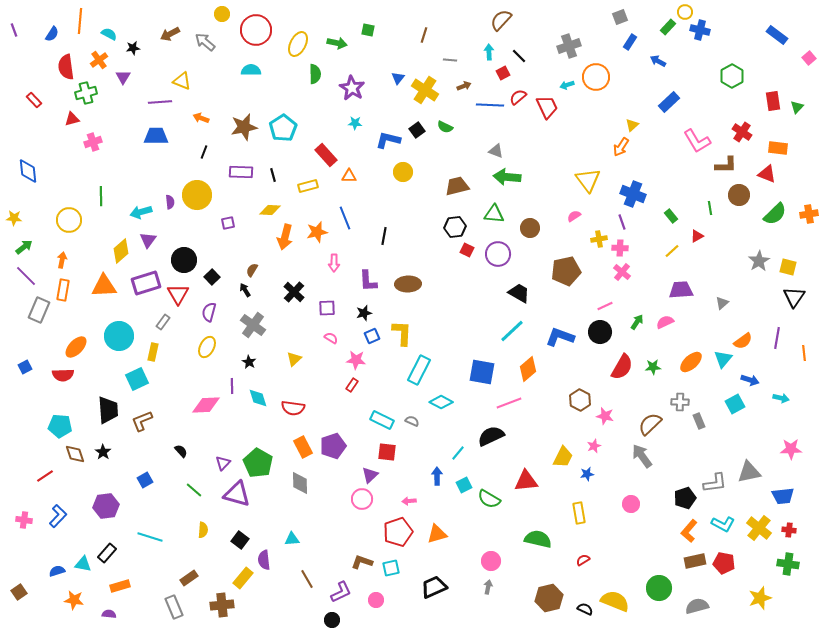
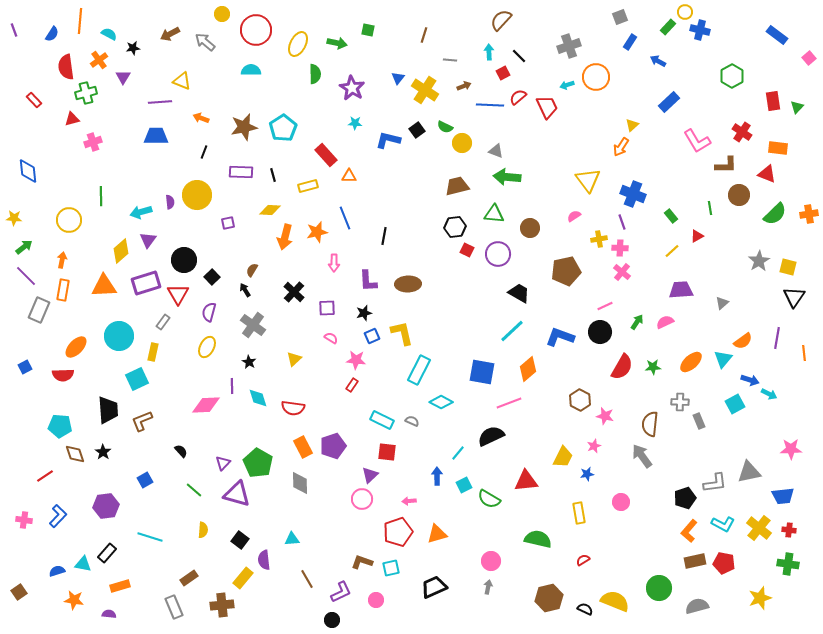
yellow circle at (403, 172): moved 59 px right, 29 px up
yellow L-shape at (402, 333): rotated 16 degrees counterclockwise
cyan arrow at (781, 398): moved 12 px left, 4 px up; rotated 14 degrees clockwise
brown semicircle at (650, 424): rotated 40 degrees counterclockwise
pink circle at (631, 504): moved 10 px left, 2 px up
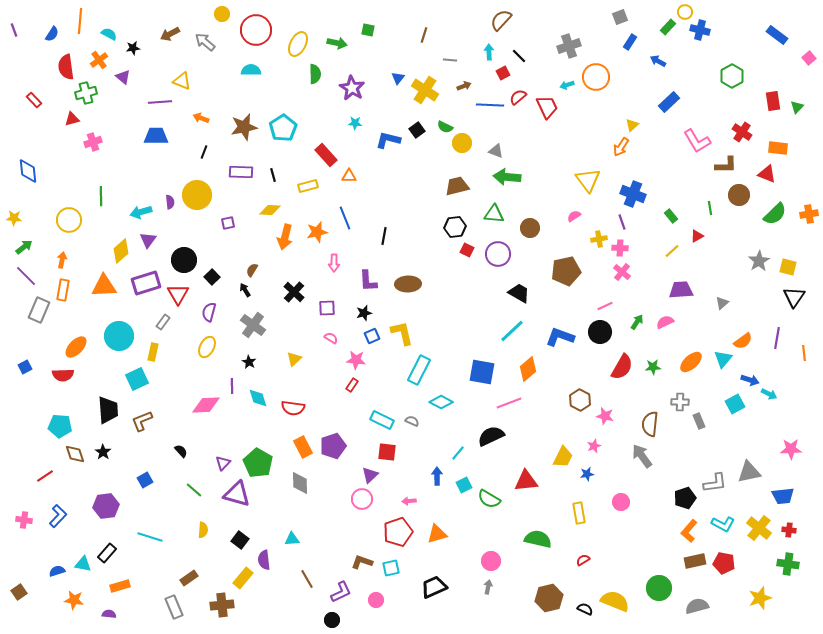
purple triangle at (123, 77): rotated 21 degrees counterclockwise
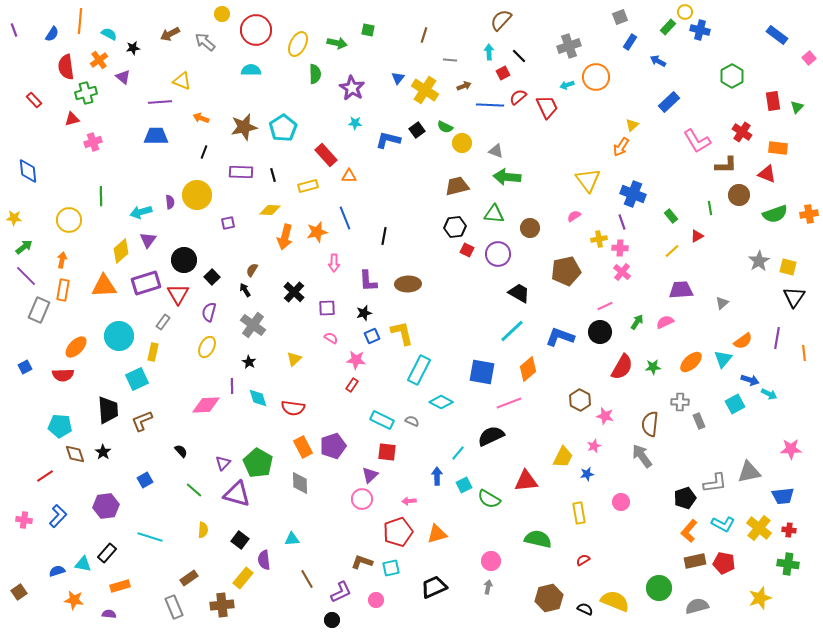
green semicircle at (775, 214): rotated 25 degrees clockwise
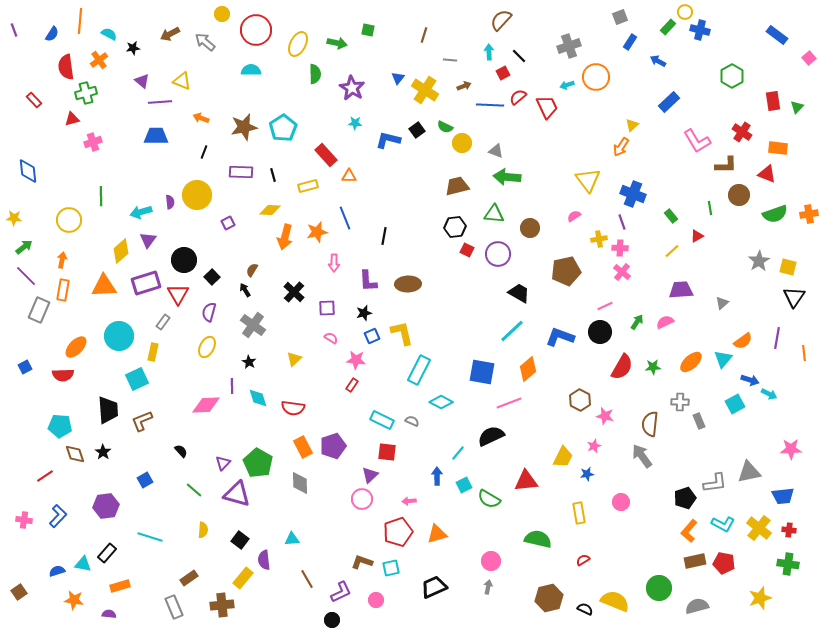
purple triangle at (123, 77): moved 19 px right, 4 px down
purple square at (228, 223): rotated 16 degrees counterclockwise
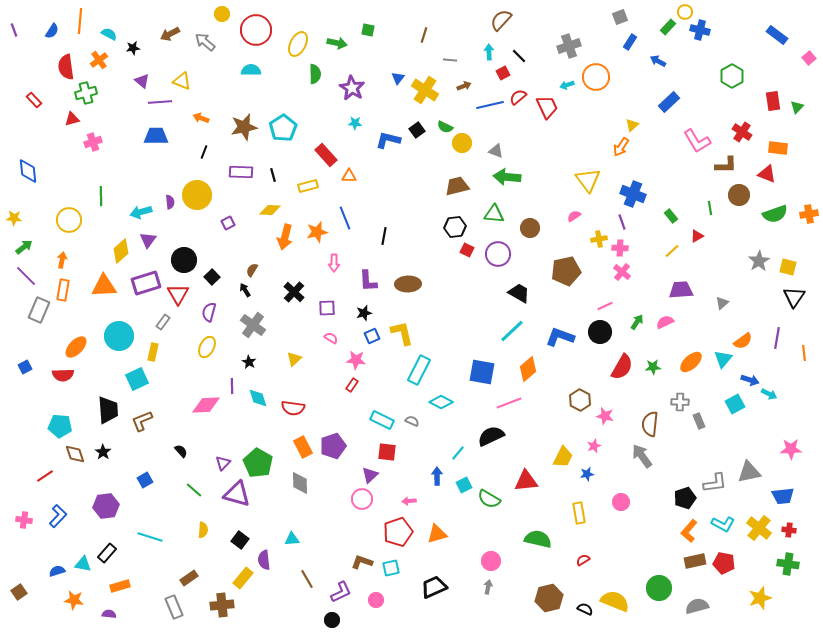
blue semicircle at (52, 34): moved 3 px up
blue line at (490, 105): rotated 16 degrees counterclockwise
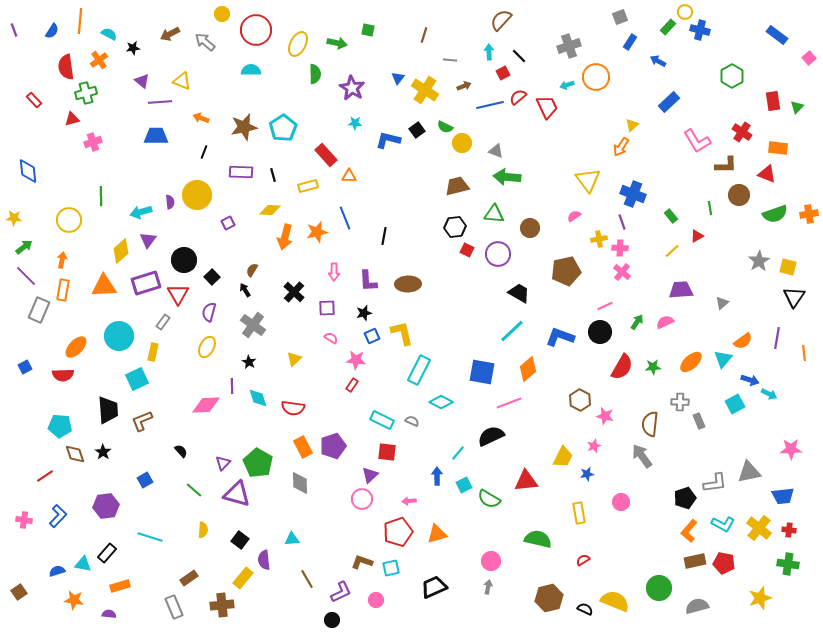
pink arrow at (334, 263): moved 9 px down
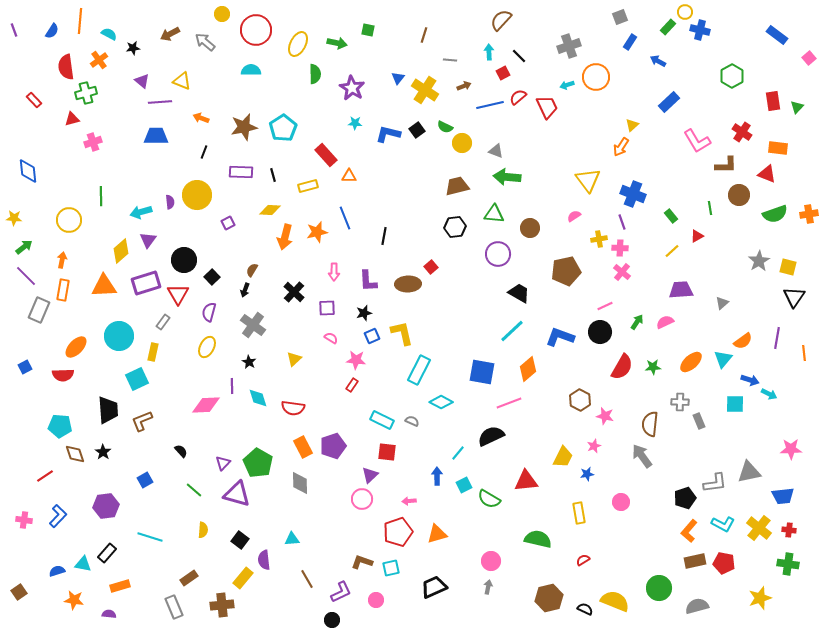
blue L-shape at (388, 140): moved 6 px up
red square at (467, 250): moved 36 px left, 17 px down; rotated 24 degrees clockwise
black arrow at (245, 290): rotated 128 degrees counterclockwise
cyan square at (735, 404): rotated 30 degrees clockwise
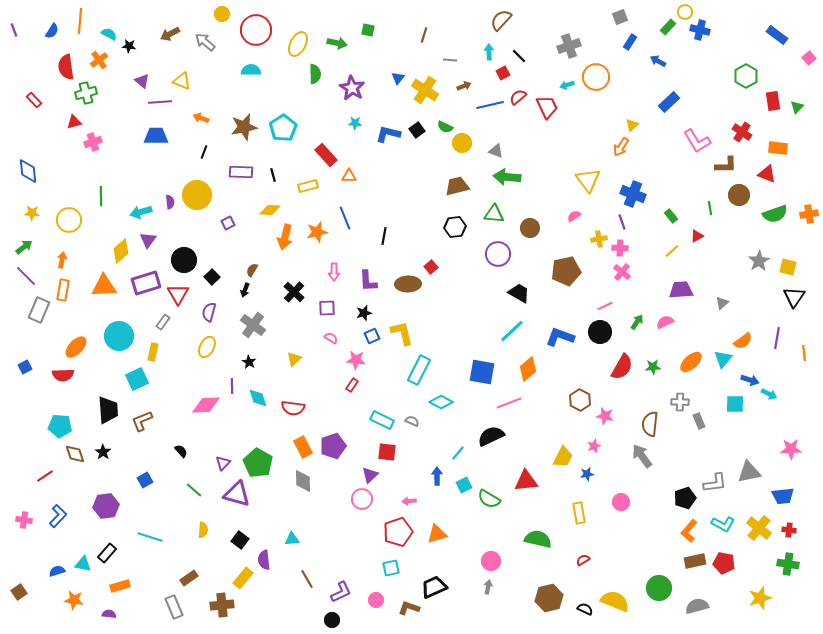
black star at (133, 48): moved 4 px left, 2 px up; rotated 16 degrees clockwise
green hexagon at (732, 76): moved 14 px right
red triangle at (72, 119): moved 2 px right, 3 px down
yellow star at (14, 218): moved 18 px right, 5 px up
gray diamond at (300, 483): moved 3 px right, 2 px up
brown L-shape at (362, 562): moved 47 px right, 46 px down
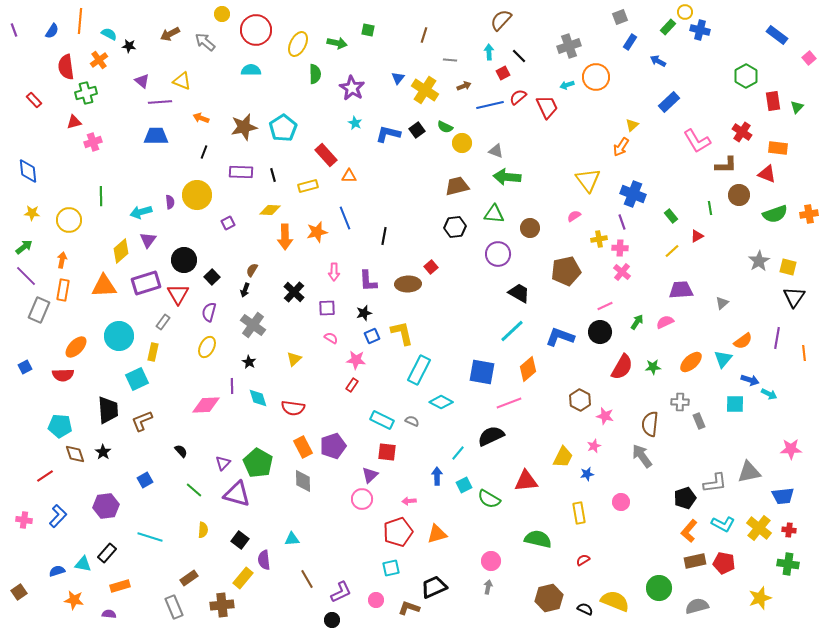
cyan star at (355, 123): rotated 24 degrees clockwise
orange arrow at (285, 237): rotated 15 degrees counterclockwise
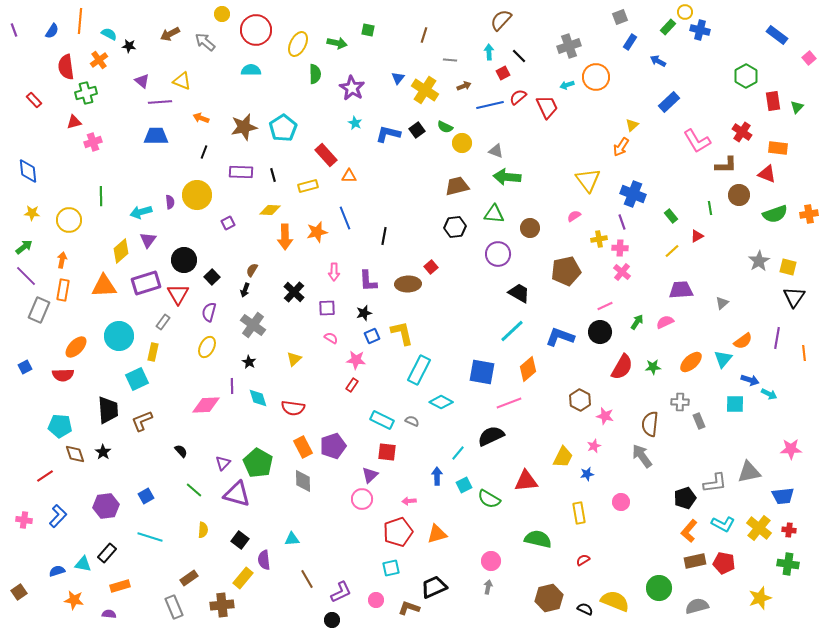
blue square at (145, 480): moved 1 px right, 16 px down
